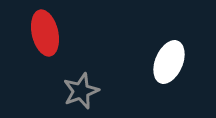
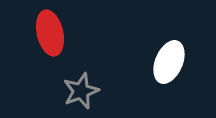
red ellipse: moved 5 px right
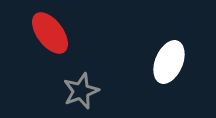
red ellipse: rotated 24 degrees counterclockwise
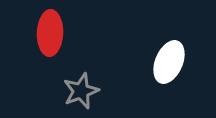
red ellipse: rotated 39 degrees clockwise
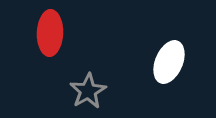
gray star: moved 7 px right; rotated 9 degrees counterclockwise
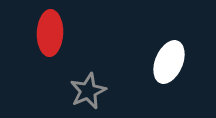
gray star: rotated 6 degrees clockwise
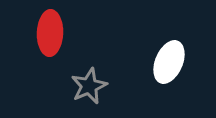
gray star: moved 1 px right, 5 px up
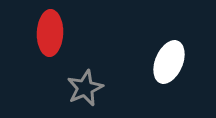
gray star: moved 4 px left, 2 px down
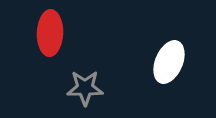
gray star: rotated 24 degrees clockwise
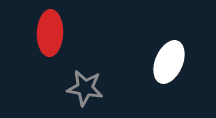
gray star: rotated 9 degrees clockwise
